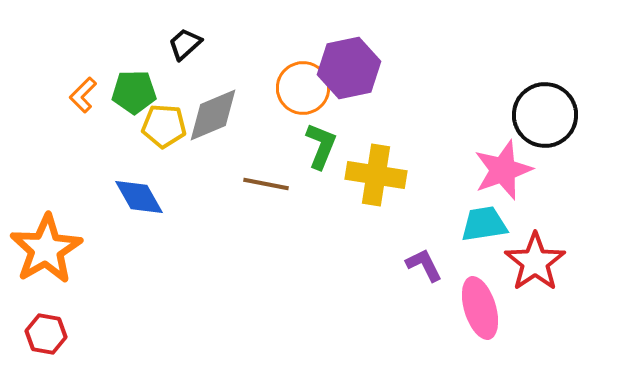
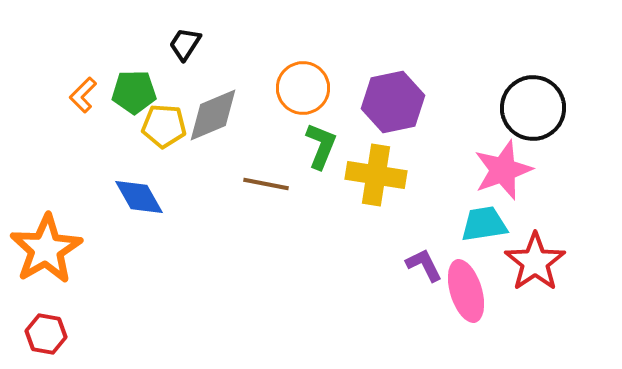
black trapezoid: rotated 15 degrees counterclockwise
purple hexagon: moved 44 px right, 34 px down
black circle: moved 12 px left, 7 px up
pink ellipse: moved 14 px left, 17 px up
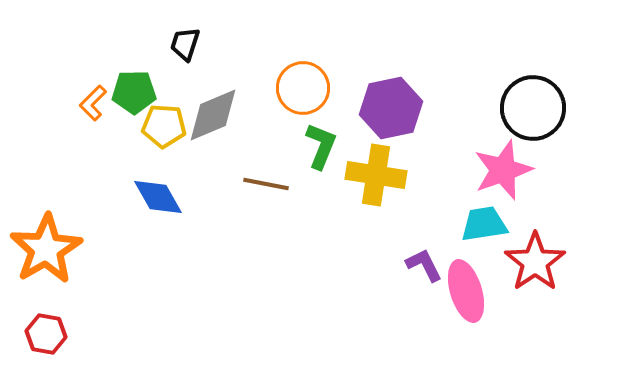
black trapezoid: rotated 15 degrees counterclockwise
orange L-shape: moved 10 px right, 8 px down
purple hexagon: moved 2 px left, 6 px down
blue diamond: moved 19 px right
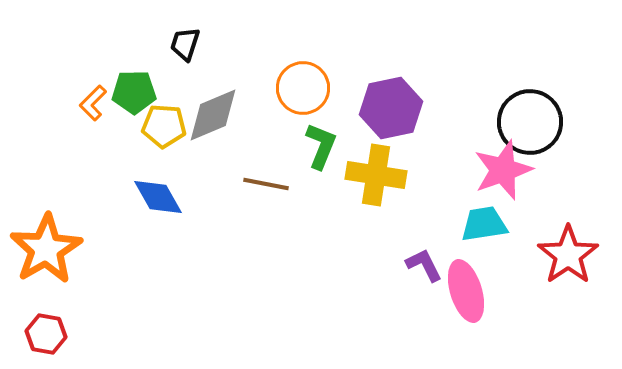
black circle: moved 3 px left, 14 px down
red star: moved 33 px right, 7 px up
